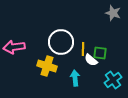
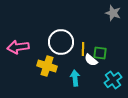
pink arrow: moved 4 px right
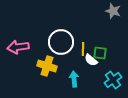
gray star: moved 2 px up
cyan arrow: moved 1 px left, 1 px down
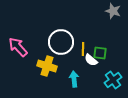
pink arrow: rotated 55 degrees clockwise
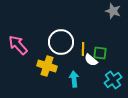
pink arrow: moved 2 px up
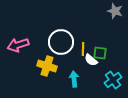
gray star: moved 2 px right
pink arrow: rotated 65 degrees counterclockwise
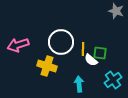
gray star: moved 1 px right
cyan arrow: moved 5 px right, 5 px down
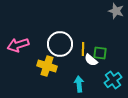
white circle: moved 1 px left, 2 px down
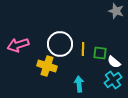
white semicircle: moved 23 px right, 2 px down
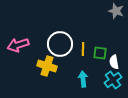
white semicircle: rotated 40 degrees clockwise
cyan arrow: moved 4 px right, 5 px up
